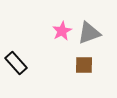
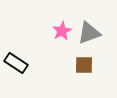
black rectangle: rotated 15 degrees counterclockwise
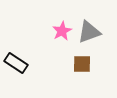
gray triangle: moved 1 px up
brown square: moved 2 px left, 1 px up
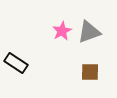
brown square: moved 8 px right, 8 px down
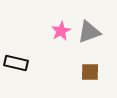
pink star: moved 1 px left
black rectangle: rotated 20 degrees counterclockwise
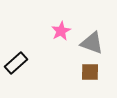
gray triangle: moved 3 px right, 11 px down; rotated 40 degrees clockwise
black rectangle: rotated 55 degrees counterclockwise
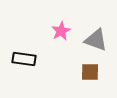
gray triangle: moved 4 px right, 3 px up
black rectangle: moved 8 px right, 4 px up; rotated 50 degrees clockwise
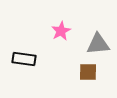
gray triangle: moved 2 px right, 4 px down; rotated 25 degrees counterclockwise
brown square: moved 2 px left
